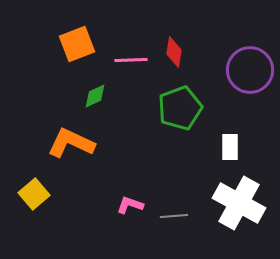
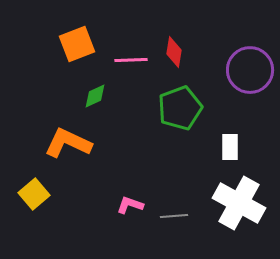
orange L-shape: moved 3 px left
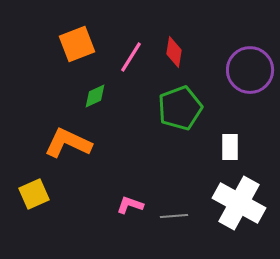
pink line: moved 3 px up; rotated 56 degrees counterclockwise
yellow square: rotated 16 degrees clockwise
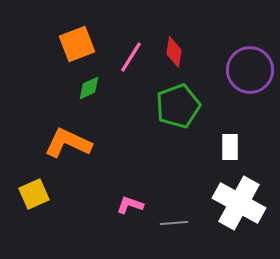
green diamond: moved 6 px left, 8 px up
green pentagon: moved 2 px left, 2 px up
gray line: moved 7 px down
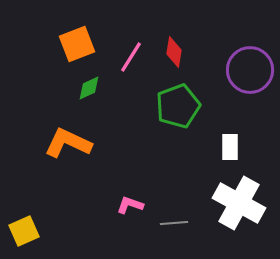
yellow square: moved 10 px left, 37 px down
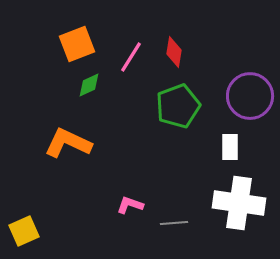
purple circle: moved 26 px down
green diamond: moved 3 px up
white cross: rotated 21 degrees counterclockwise
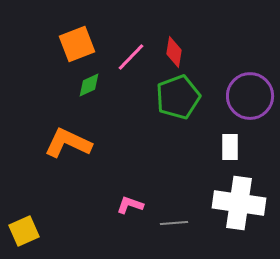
pink line: rotated 12 degrees clockwise
green pentagon: moved 9 px up
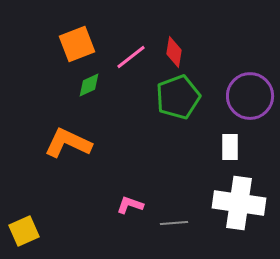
pink line: rotated 8 degrees clockwise
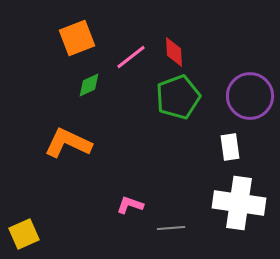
orange square: moved 6 px up
red diamond: rotated 12 degrees counterclockwise
white rectangle: rotated 8 degrees counterclockwise
gray line: moved 3 px left, 5 px down
yellow square: moved 3 px down
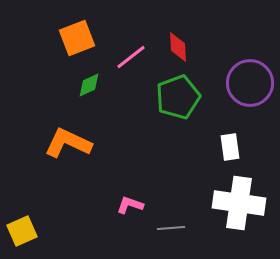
red diamond: moved 4 px right, 5 px up
purple circle: moved 13 px up
yellow square: moved 2 px left, 3 px up
